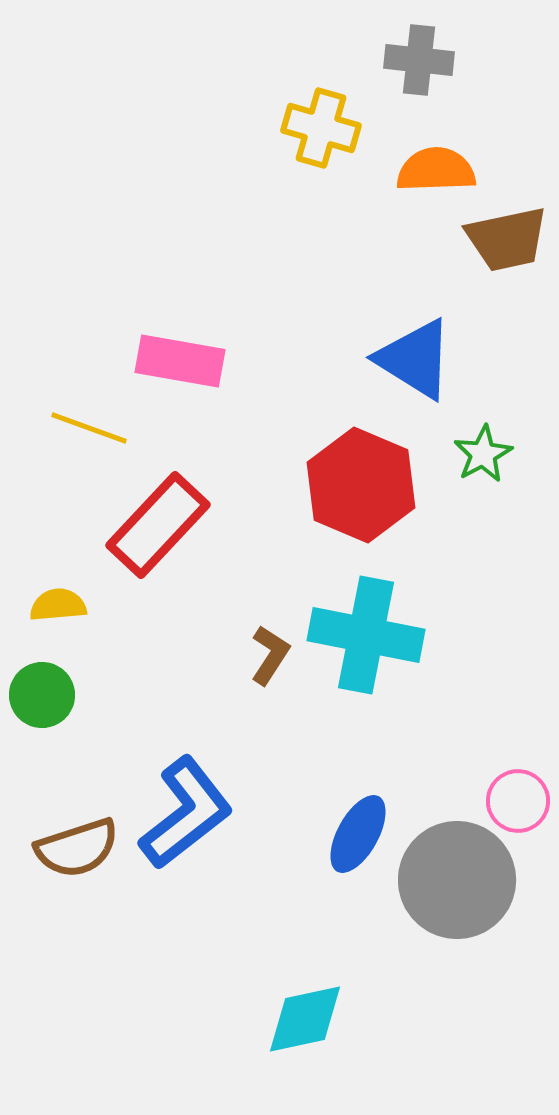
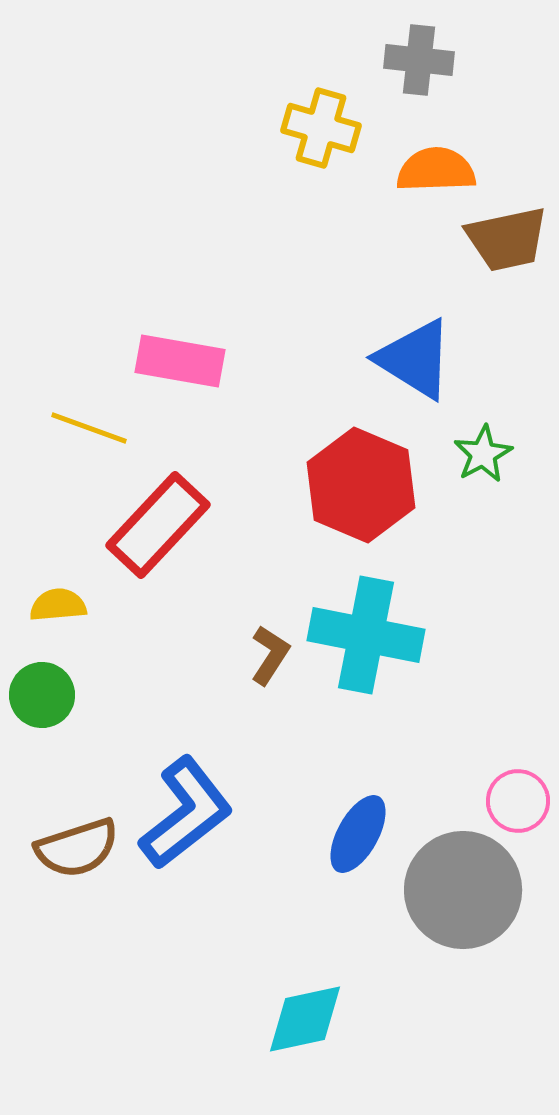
gray circle: moved 6 px right, 10 px down
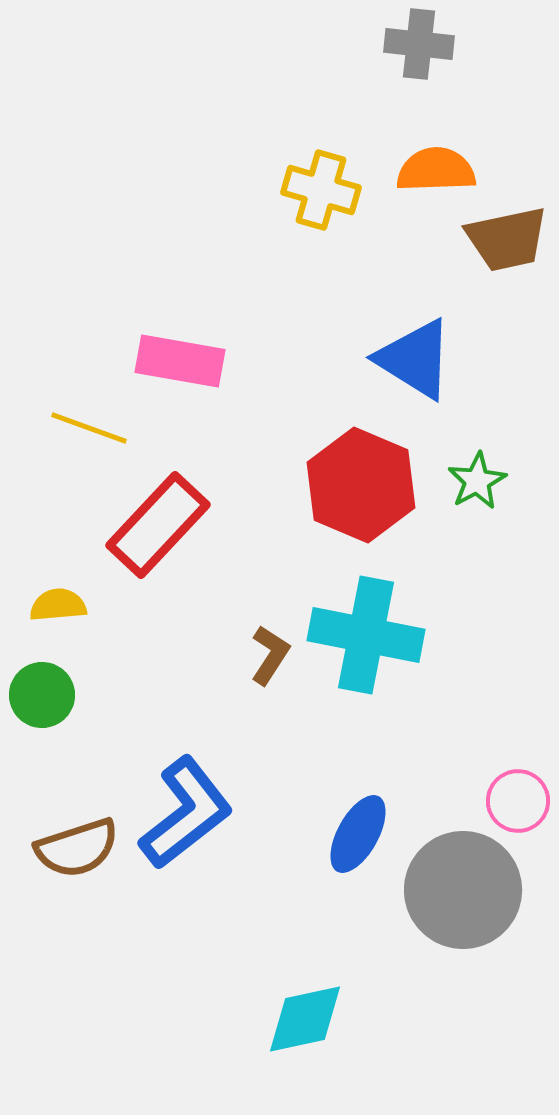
gray cross: moved 16 px up
yellow cross: moved 62 px down
green star: moved 6 px left, 27 px down
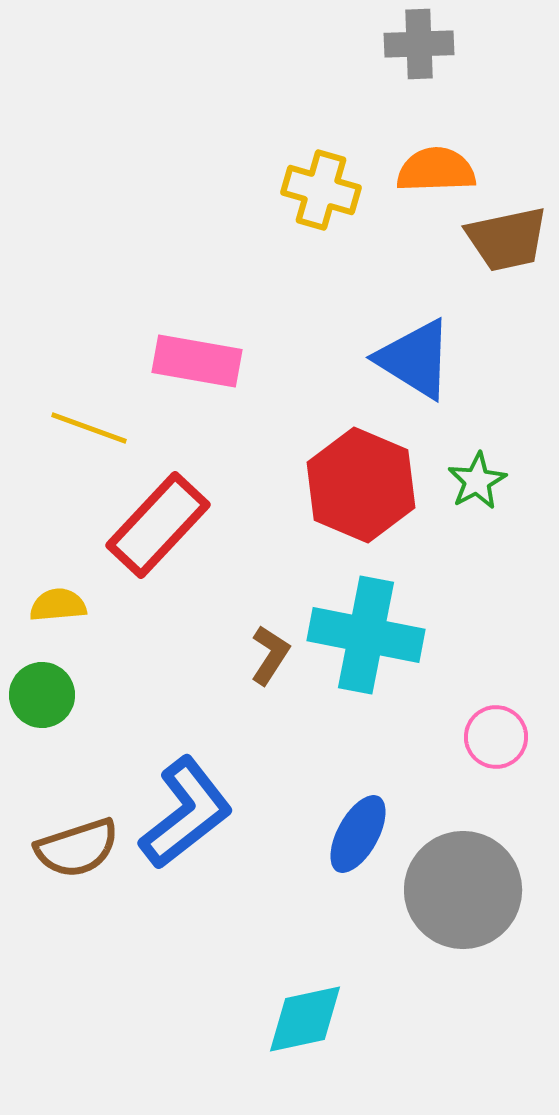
gray cross: rotated 8 degrees counterclockwise
pink rectangle: moved 17 px right
pink circle: moved 22 px left, 64 px up
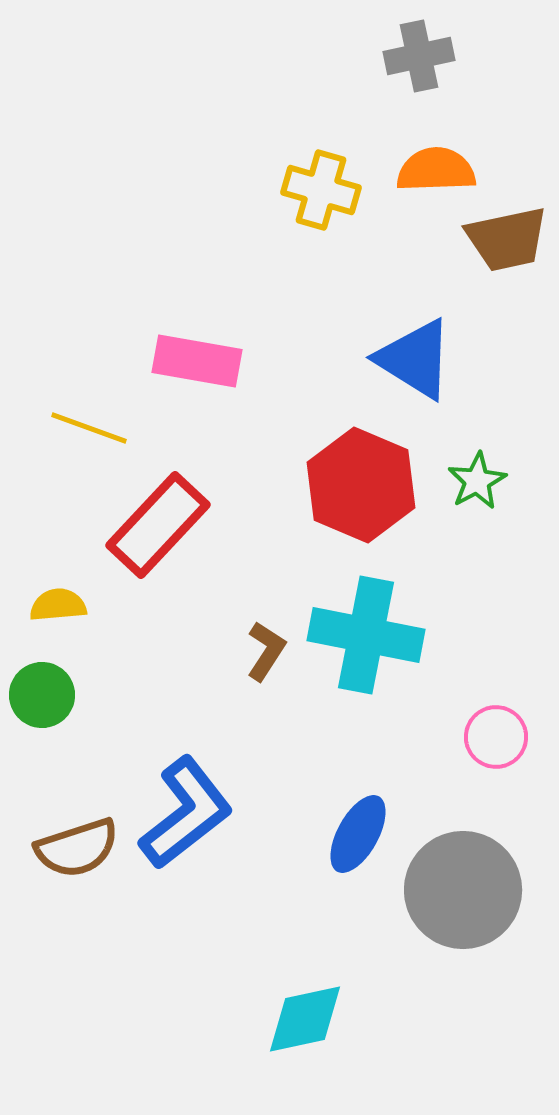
gray cross: moved 12 px down; rotated 10 degrees counterclockwise
brown L-shape: moved 4 px left, 4 px up
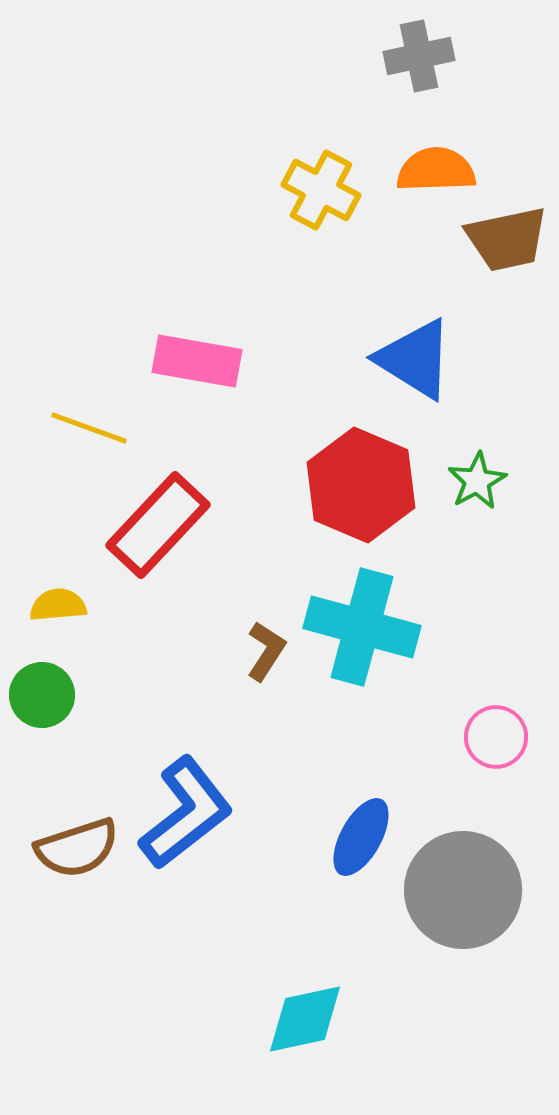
yellow cross: rotated 12 degrees clockwise
cyan cross: moved 4 px left, 8 px up; rotated 4 degrees clockwise
blue ellipse: moved 3 px right, 3 px down
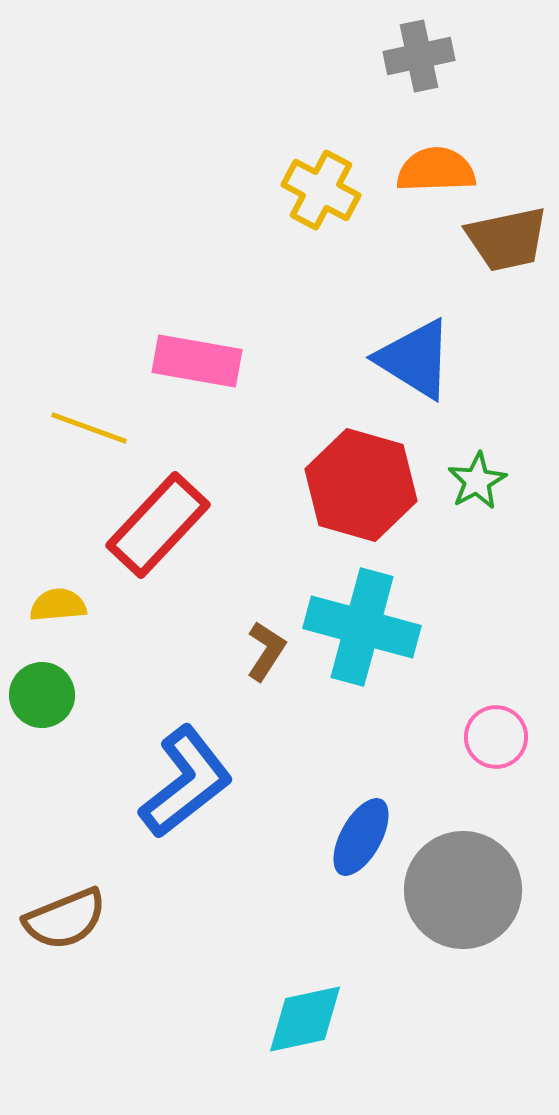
red hexagon: rotated 7 degrees counterclockwise
blue L-shape: moved 31 px up
brown semicircle: moved 12 px left, 71 px down; rotated 4 degrees counterclockwise
